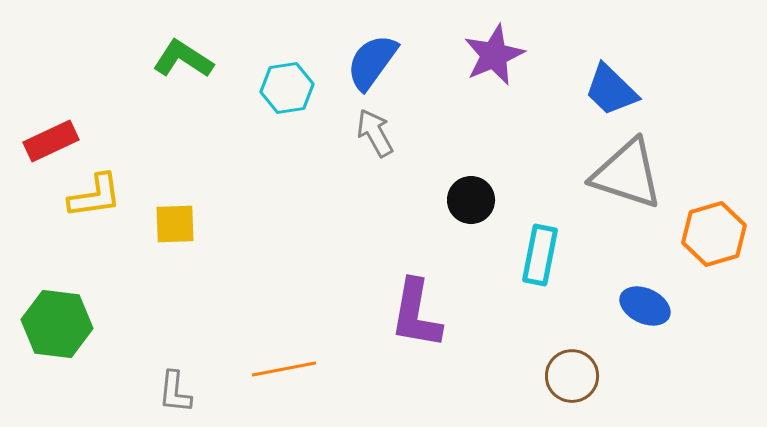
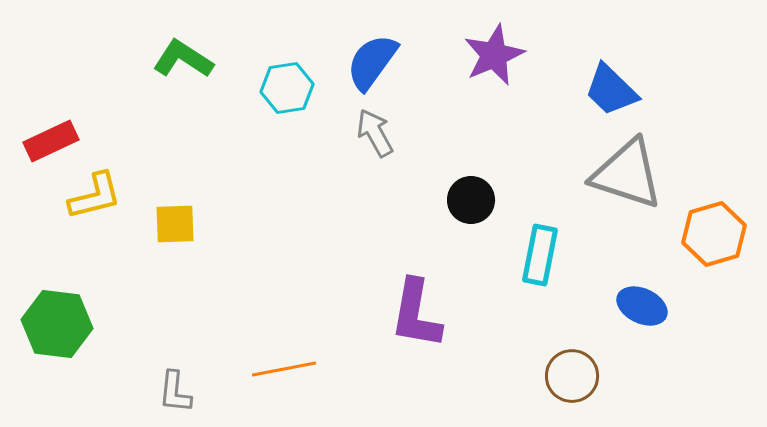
yellow L-shape: rotated 6 degrees counterclockwise
blue ellipse: moved 3 px left
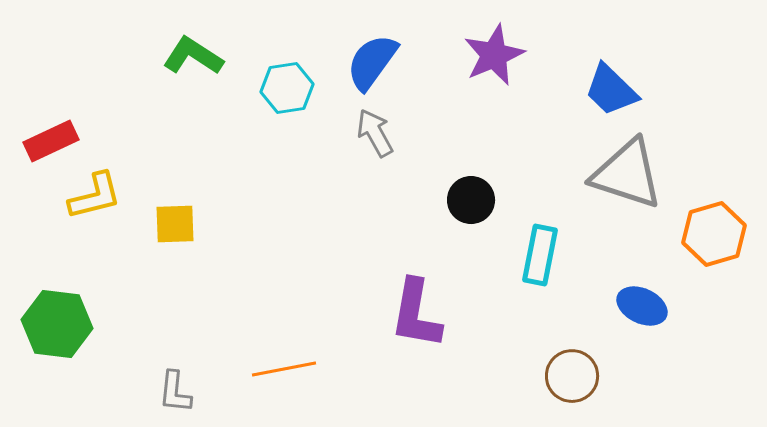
green L-shape: moved 10 px right, 3 px up
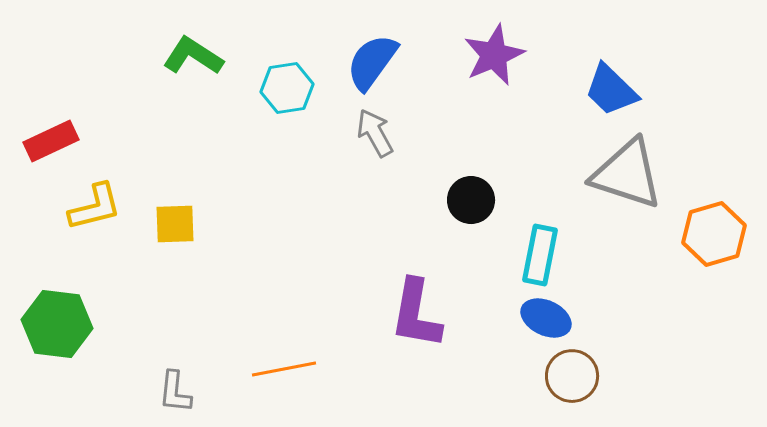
yellow L-shape: moved 11 px down
blue ellipse: moved 96 px left, 12 px down
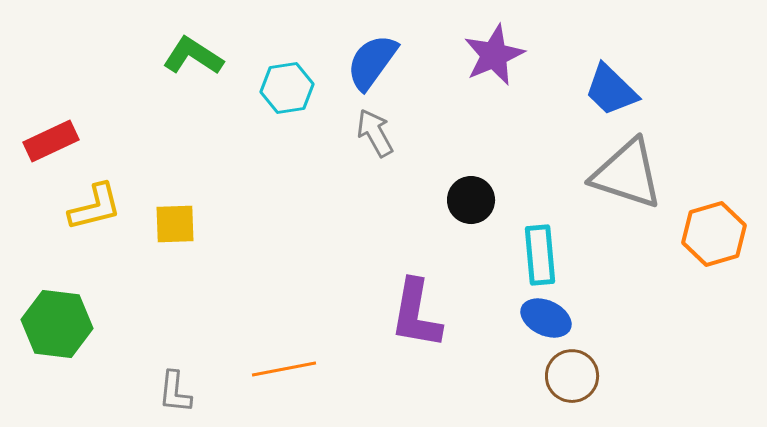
cyan rectangle: rotated 16 degrees counterclockwise
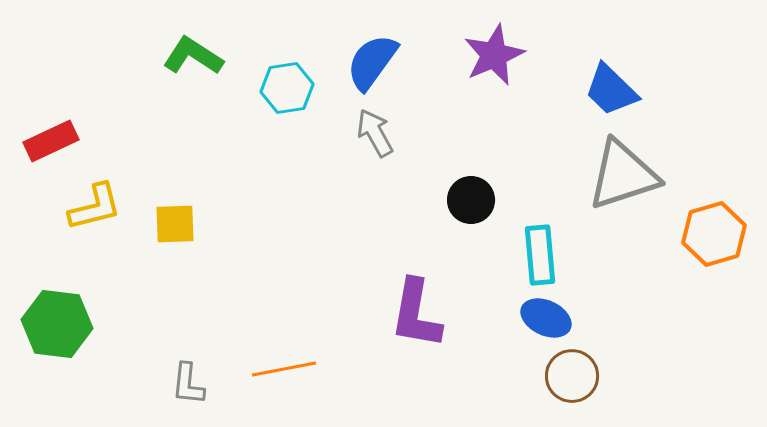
gray triangle: moved 4 px left, 1 px down; rotated 36 degrees counterclockwise
gray L-shape: moved 13 px right, 8 px up
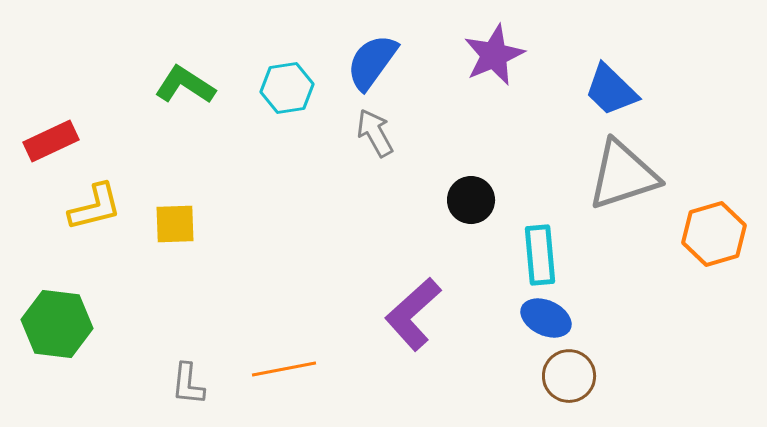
green L-shape: moved 8 px left, 29 px down
purple L-shape: moved 3 px left; rotated 38 degrees clockwise
brown circle: moved 3 px left
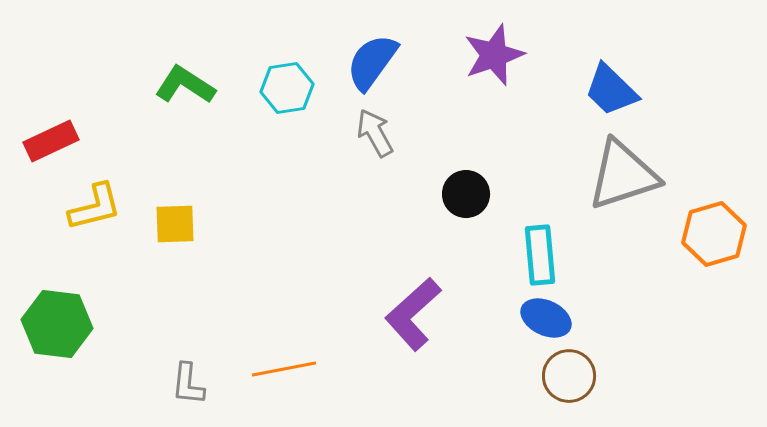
purple star: rotated 4 degrees clockwise
black circle: moved 5 px left, 6 px up
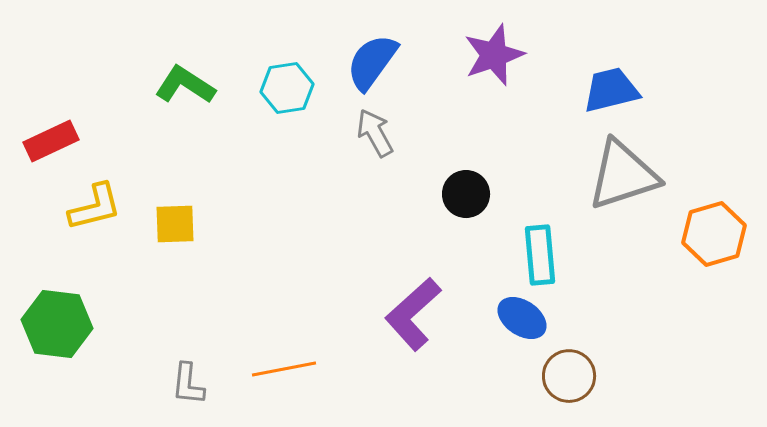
blue trapezoid: rotated 122 degrees clockwise
blue ellipse: moved 24 px left; rotated 9 degrees clockwise
